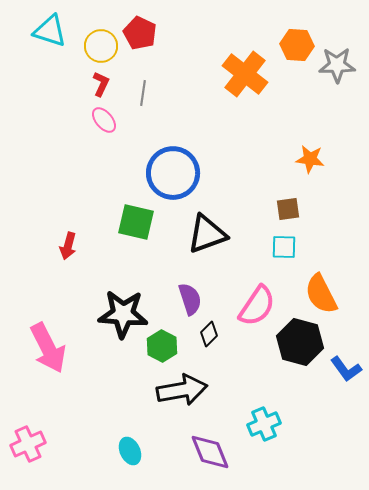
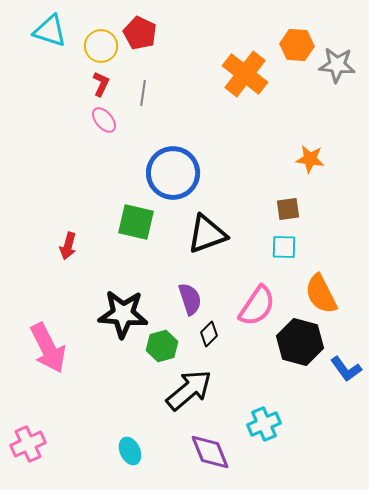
gray star: rotated 6 degrees clockwise
green hexagon: rotated 16 degrees clockwise
black arrow: moved 7 px right; rotated 30 degrees counterclockwise
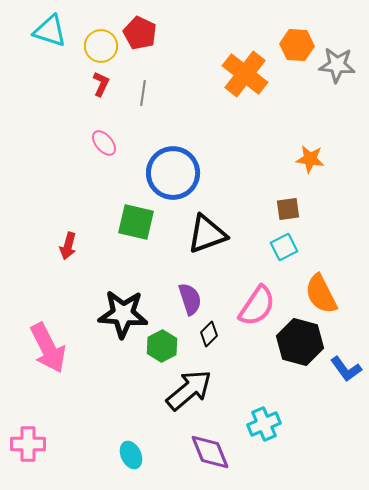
pink ellipse: moved 23 px down
cyan square: rotated 28 degrees counterclockwise
green hexagon: rotated 12 degrees counterclockwise
pink cross: rotated 24 degrees clockwise
cyan ellipse: moved 1 px right, 4 px down
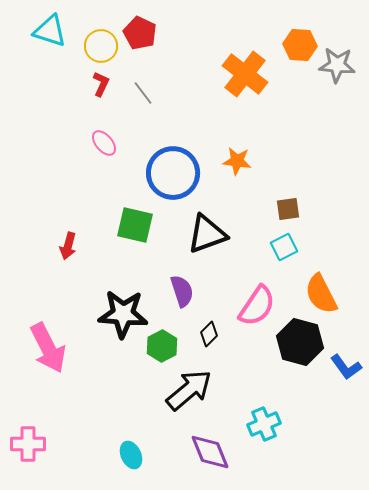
orange hexagon: moved 3 px right
gray line: rotated 45 degrees counterclockwise
orange star: moved 73 px left, 2 px down
green square: moved 1 px left, 3 px down
purple semicircle: moved 8 px left, 8 px up
blue L-shape: moved 2 px up
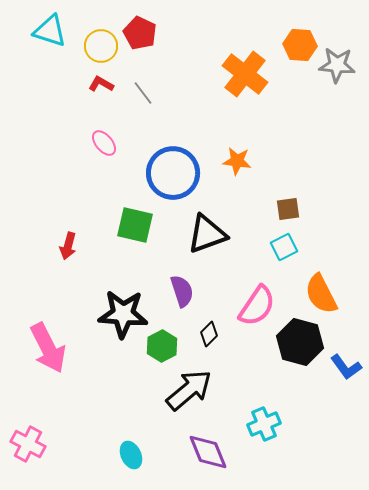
red L-shape: rotated 85 degrees counterclockwise
pink cross: rotated 28 degrees clockwise
purple diamond: moved 2 px left
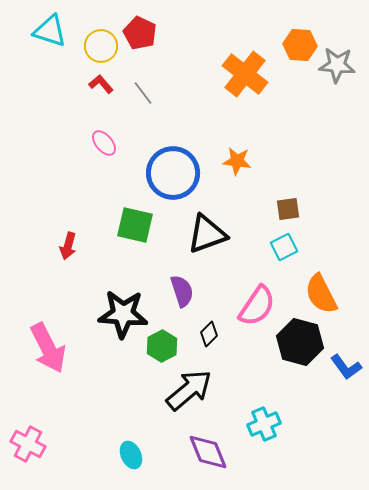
red L-shape: rotated 20 degrees clockwise
